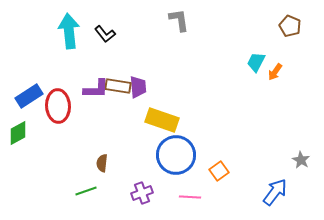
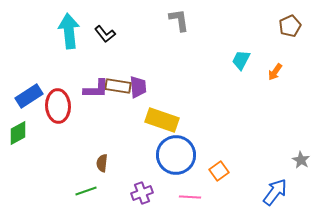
brown pentagon: rotated 25 degrees clockwise
cyan trapezoid: moved 15 px left, 2 px up
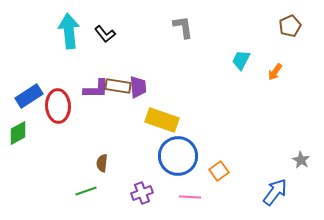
gray L-shape: moved 4 px right, 7 px down
blue circle: moved 2 px right, 1 px down
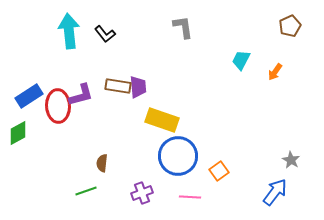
purple L-shape: moved 15 px left, 6 px down; rotated 16 degrees counterclockwise
gray star: moved 10 px left
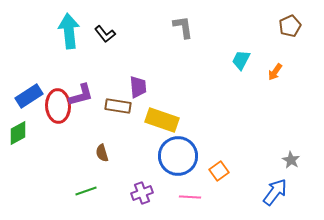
brown rectangle: moved 20 px down
brown semicircle: moved 10 px up; rotated 24 degrees counterclockwise
